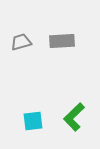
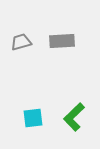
cyan square: moved 3 px up
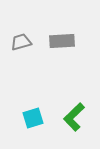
cyan square: rotated 10 degrees counterclockwise
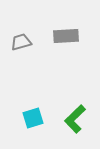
gray rectangle: moved 4 px right, 5 px up
green L-shape: moved 1 px right, 2 px down
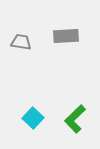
gray trapezoid: rotated 25 degrees clockwise
cyan square: rotated 30 degrees counterclockwise
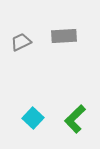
gray rectangle: moved 2 px left
gray trapezoid: rotated 35 degrees counterclockwise
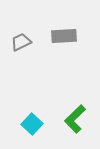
cyan square: moved 1 px left, 6 px down
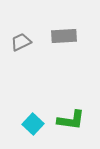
green L-shape: moved 4 px left, 1 px down; rotated 128 degrees counterclockwise
cyan square: moved 1 px right
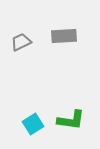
cyan square: rotated 15 degrees clockwise
